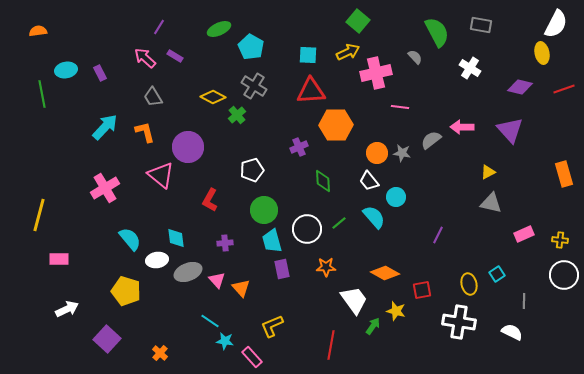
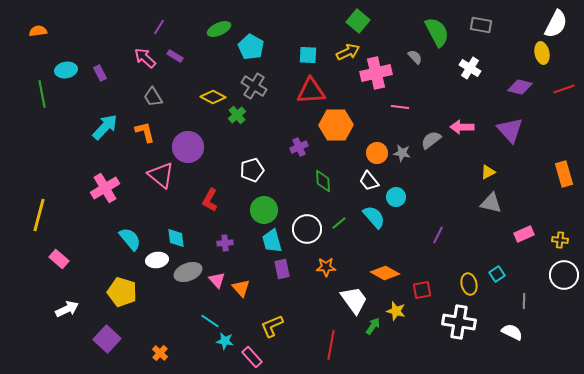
pink rectangle at (59, 259): rotated 42 degrees clockwise
yellow pentagon at (126, 291): moved 4 px left, 1 px down
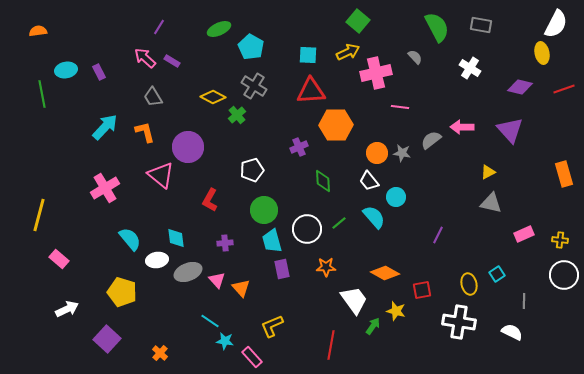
green semicircle at (437, 32): moved 5 px up
purple rectangle at (175, 56): moved 3 px left, 5 px down
purple rectangle at (100, 73): moved 1 px left, 1 px up
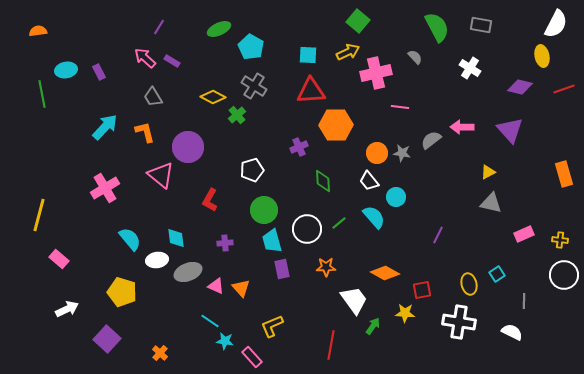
yellow ellipse at (542, 53): moved 3 px down
pink triangle at (217, 280): moved 1 px left, 6 px down; rotated 24 degrees counterclockwise
yellow star at (396, 311): moved 9 px right, 2 px down; rotated 12 degrees counterclockwise
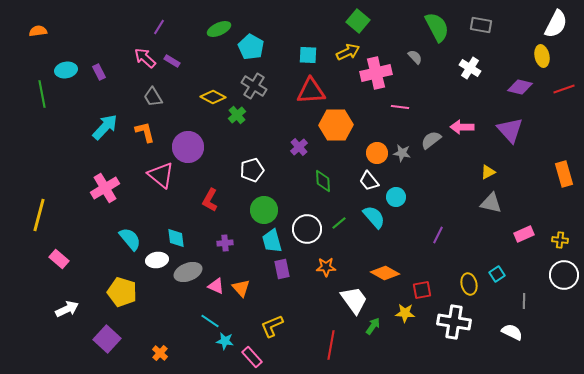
purple cross at (299, 147): rotated 18 degrees counterclockwise
white cross at (459, 322): moved 5 px left
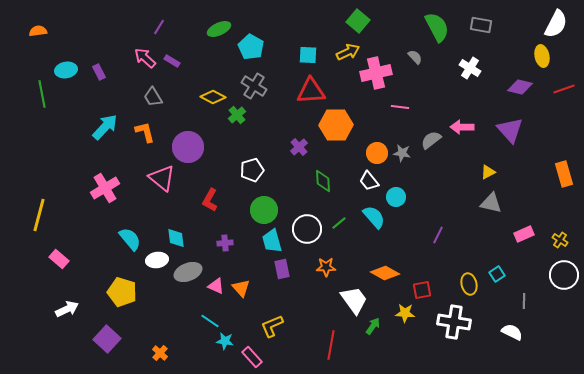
pink triangle at (161, 175): moved 1 px right, 3 px down
yellow cross at (560, 240): rotated 28 degrees clockwise
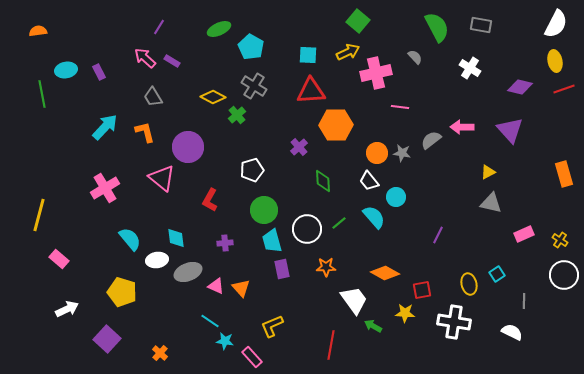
yellow ellipse at (542, 56): moved 13 px right, 5 px down
green arrow at (373, 326): rotated 96 degrees counterclockwise
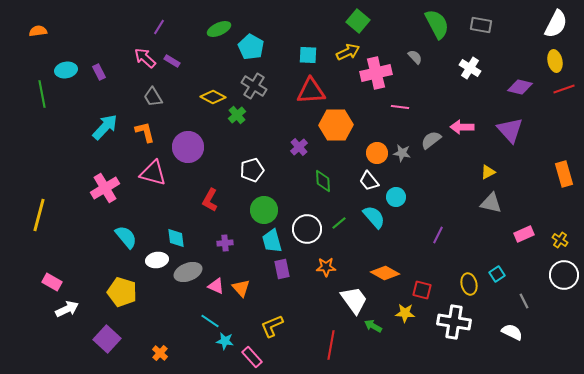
green semicircle at (437, 27): moved 3 px up
pink triangle at (162, 178): moved 9 px left, 5 px up; rotated 24 degrees counterclockwise
cyan semicircle at (130, 239): moved 4 px left, 2 px up
pink rectangle at (59, 259): moved 7 px left, 23 px down; rotated 12 degrees counterclockwise
red square at (422, 290): rotated 24 degrees clockwise
gray line at (524, 301): rotated 28 degrees counterclockwise
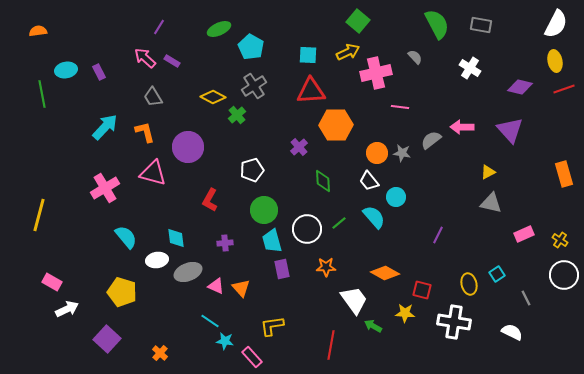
gray cross at (254, 86): rotated 25 degrees clockwise
gray line at (524, 301): moved 2 px right, 3 px up
yellow L-shape at (272, 326): rotated 15 degrees clockwise
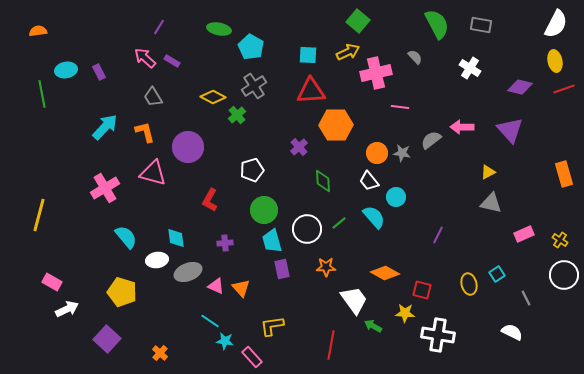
green ellipse at (219, 29): rotated 35 degrees clockwise
white cross at (454, 322): moved 16 px left, 13 px down
